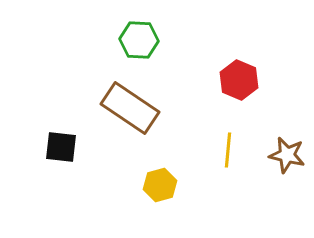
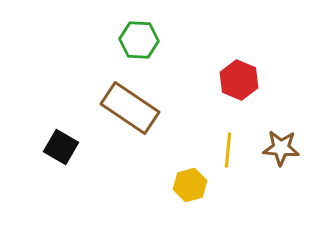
black square: rotated 24 degrees clockwise
brown star: moved 6 px left, 7 px up; rotated 9 degrees counterclockwise
yellow hexagon: moved 30 px right
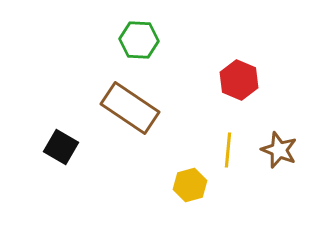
brown star: moved 2 px left, 2 px down; rotated 18 degrees clockwise
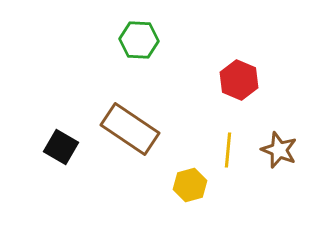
brown rectangle: moved 21 px down
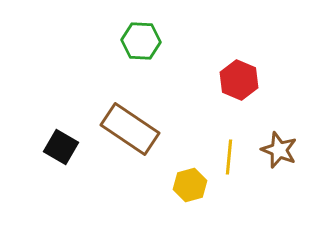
green hexagon: moved 2 px right, 1 px down
yellow line: moved 1 px right, 7 px down
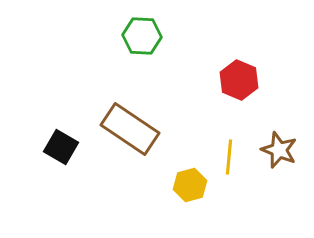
green hexagon: moved 1 px right, 5 px up
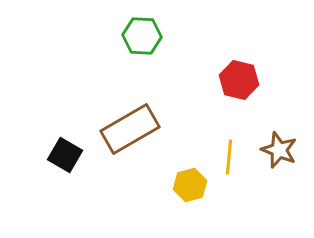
red hexagon: rotated 9 degrees counterclockwise
brown rectangle: rotated 64 degrees counterclockwise
black square: moved 4 px right, 8 px down
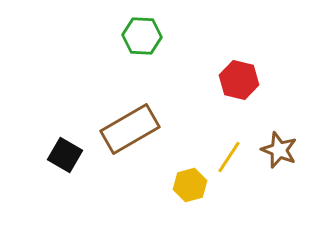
yellow line: rotated 28 degrees clockwise
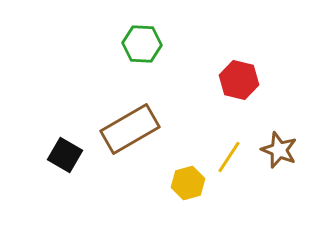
green hexagon: moved 8 px down
yellow hexagon: moved 2 px left, 2 px up
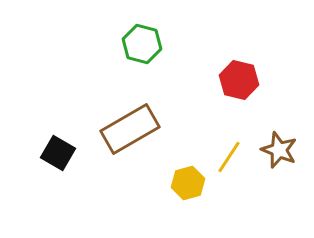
green hexagon: rotated 12 degrees clockwise
black square: moved 7 px left, 2 px up
